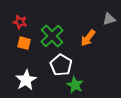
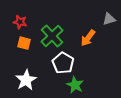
white pentagon: moved 2 px right, 2 px up
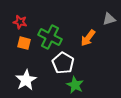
green cross: moved 2 px left, 1 px down; rotated 20 degrees counterclockwise
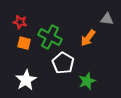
gray triangle: moved 2 px left; rotated 24 degrees clockwise
green star: moved 12 px right, 4 px up; rotated 24 degrees clockwise
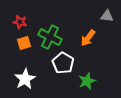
gray triangle: moved 3 px up
orange square: rotated 32 degrees counterclockwise
white star: moved 1 px left, 1 px up
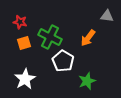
white pentagon: moved 2 px up
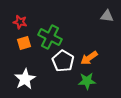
orange arrow: moved 1 px right, 20 px down; rotated 18 degrees clockwise
green star: rotated 18 degrees clockwise
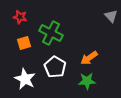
gray triangle: moved 4 px right; rotated 40 degrees clockwise
red star: moved 5 px up
green cross: moved 1 px right, 4 px up
white pentagon: moved 8 px left, 6 px down
white star: rotated 15 degrees counterclockwise
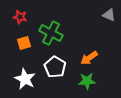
gray triangle: moved 2 px left, 1 px up; rotated 24 degrees counterclockwise
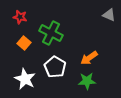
orange square: rotated 32 degrees counterclockwise
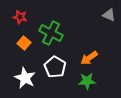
white star: moved 1 px up
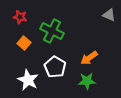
green cross: moved 1 px right, 2 px up
white star: moved 3 px right, 2 px down
